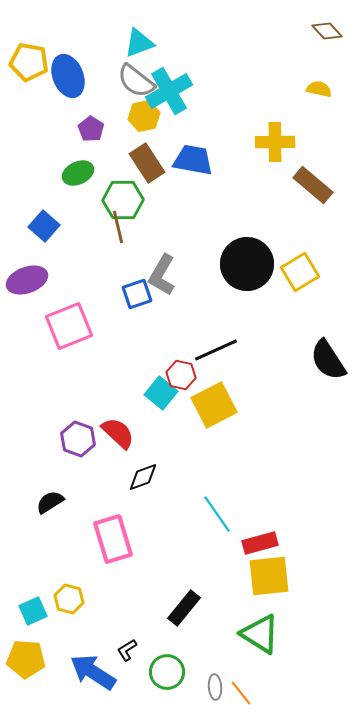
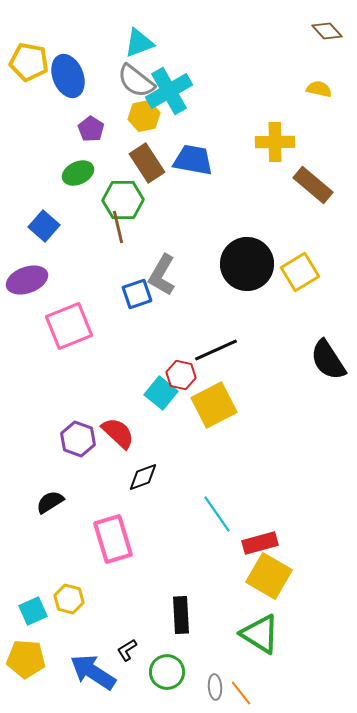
yellow square at (269, 576): rotated 36 degrees clockwise
black rectangle at (184, 608): moved 3 px left, 7 px down; rotated 42 degrees counterclockwise
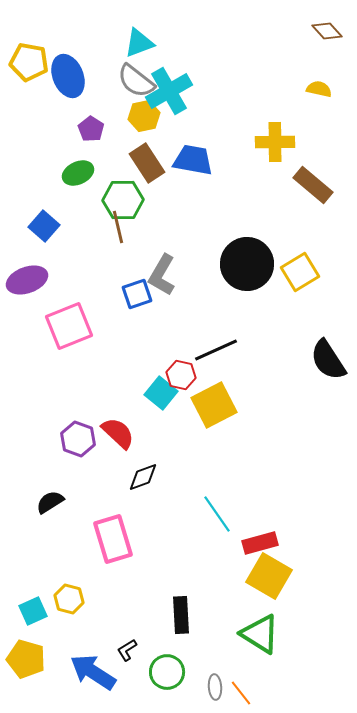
yellow pentagon at (26, 659): rotated 12 degrees clockwise
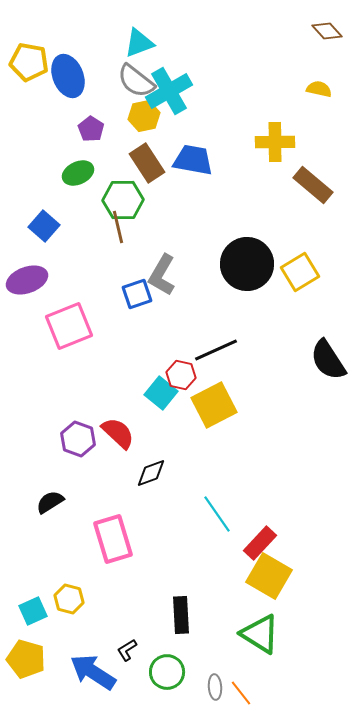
black diamond at (143, 477): moved 8 px right, 4 px up
red rectangle at (260, 543): rotated 32 degrees counterclockwise
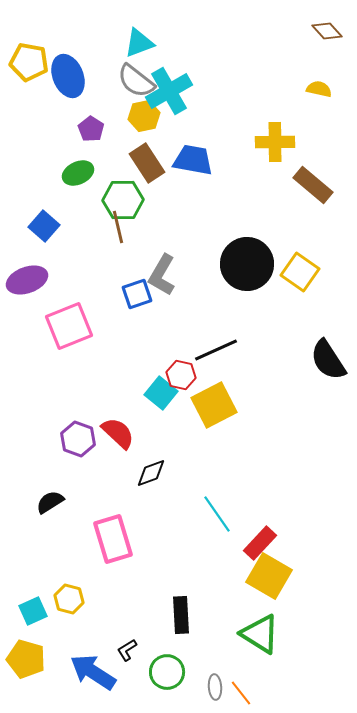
yellow square at (300, 272): rotated 24 degrees counterclockwise
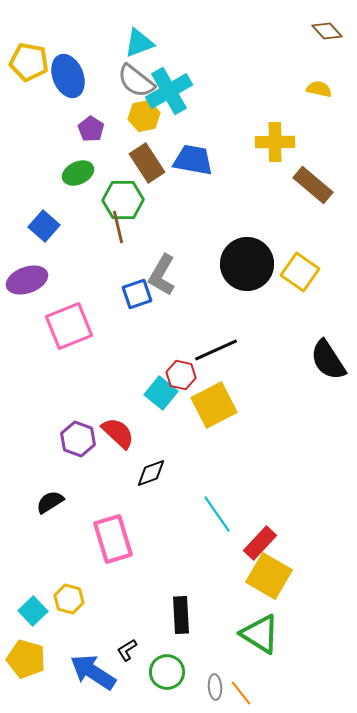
cyan square at (33, 611): rotated 20 degrees counterclockwise
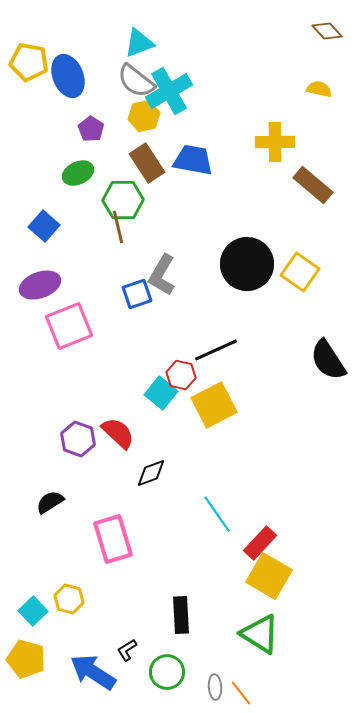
purple ellipse at (27, 280): moved 13 px right, 5 px down
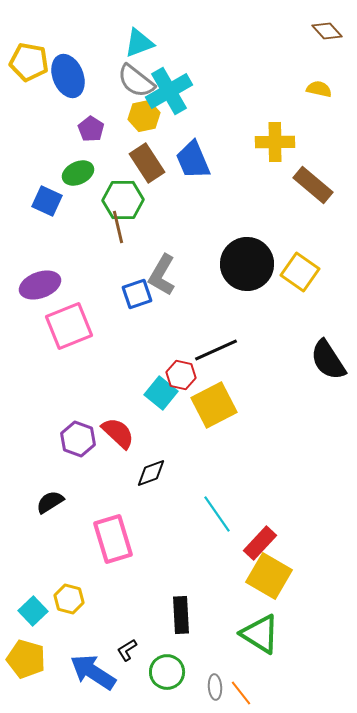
blue trapezoid at (193, 160): rotated 123 degrees counterclockwise
blue square at (44, 226): moved 3 px right, 25 px up; rotated 16 degrees counterclockwise
